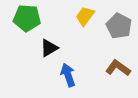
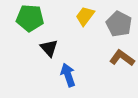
green pentagon: moved 3 px right
gray pentagon: moved 2 px up
black triangle: rotated 42 degrees counterclockwise
brown L-shape: moved 4 px right, 10 px up
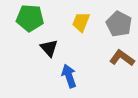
yellow trapezoid: moved 4 px left, 6 px down; rotated 15 degrees counterclockwise
blue arrow: moved 1 px right, 1 px down
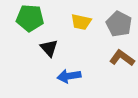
yellow trapezoid: rotated 100 degrees counterclockwise
blue arrow: rotated 80 degrees counterclockwise
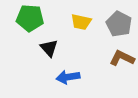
brown L-shape: rotated 10 degrees counterclockwise
blue arrow: moved 1 px left, 1 px down
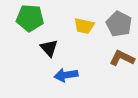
yellow trapezoid: moved 3 px right, 4 px down
blue arrow: moved 2 px left, 2 px up
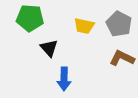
blue arrow: moved 2 px left, 4 px down; rotated 80 degrees counterclockwise
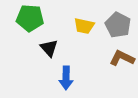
gray pentagon: moved 1 px left, 1 px down
blue arrow: moved 2 px right, 1 px up
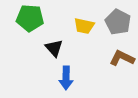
gray pentagon: moved 3 px up
black triangle: moved 5 px right
